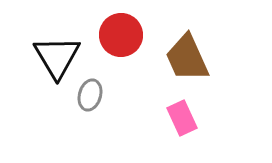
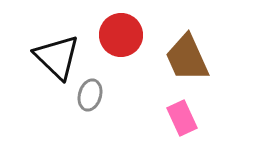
black triangle: rotated 15 degrees counterclockwise
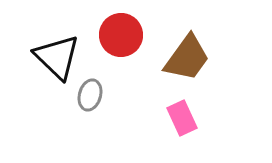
brown trapezoid: rotated 120 degrees counterclockwise
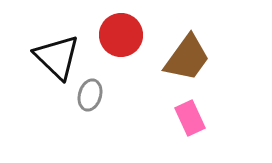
pink rectangle: moved 8 px right
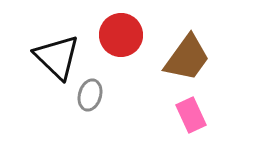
pink rectangle: moved 1 px right, 3 px up
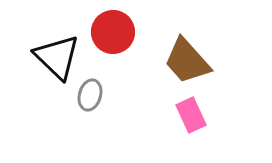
red circle: moved 8 px left, 3 px up
brown trapezoid: moved 3 px down; rotated 102 degrees clockwise
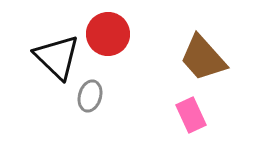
red circle: moved 5 px left, 2 px down
brown trapezoid: moved 16 px right, 3 px up
gray ellipse: moved 1 px down
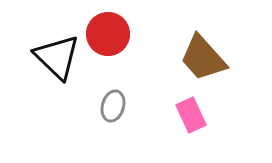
gray ellipse: moved 23 px right, 10 px down
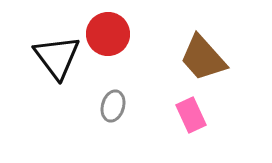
black triangle: rotated 9 degrees clockwise
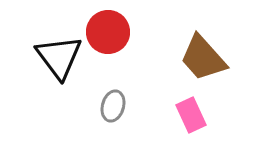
red circle: moved 2 px up
black triangle: moved 2 px right
